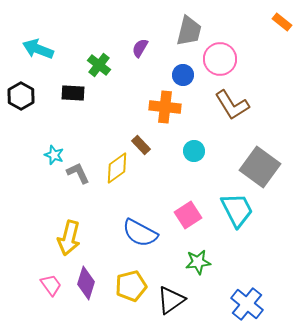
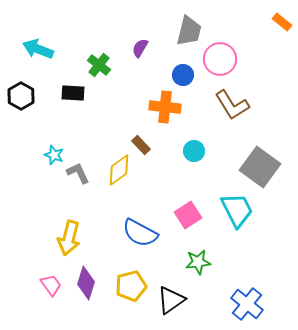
yellow diamond: moved 2 px right, 2 px down
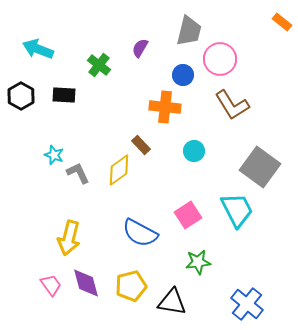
black rectangle: moved 9 px left, 2 px down
purple diamond: rotated 32 degrees counterclockwise
black triangle: moved 1 px right, 2 px down; rotated 44 degrees clockwise
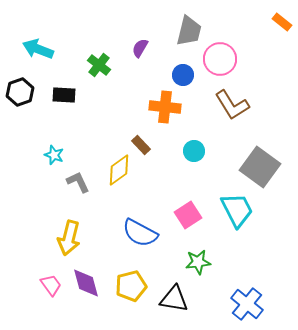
black hexagon: moved 1 px left, 4 px up; rotated 12 degrees clockwise
gray L-shape: moved 9 px down
black triangle: moved 2 px right, 3 px up
